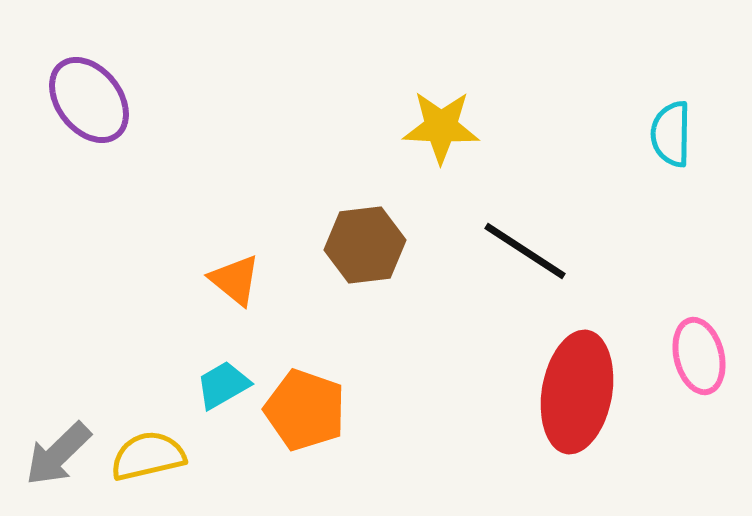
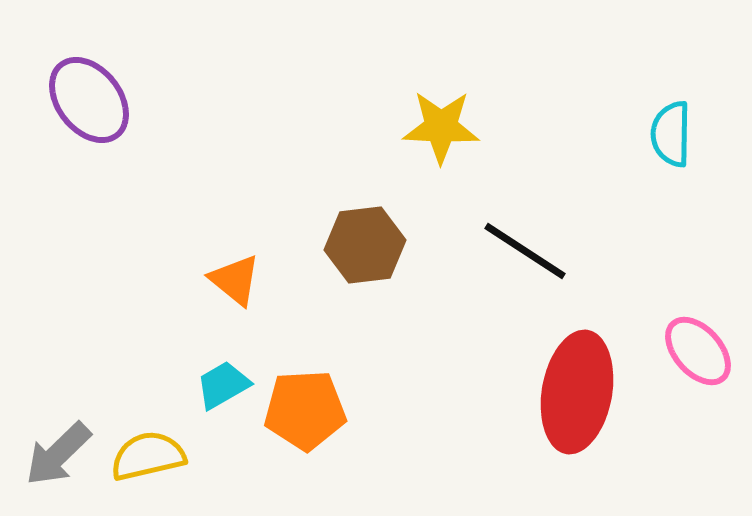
pink ellipse: moved 1 px left, 5 px up; rotated 28 degrees counterclockwise
orange pentagon: rotated 22 degrees counterclockwise
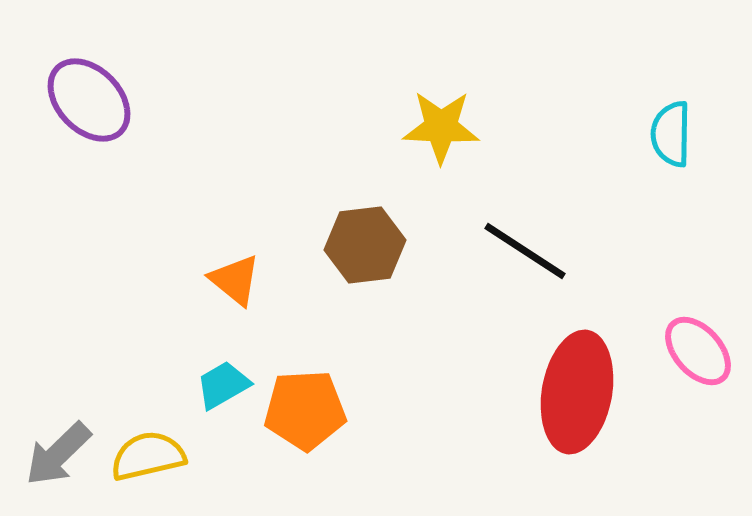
purple ellipse: rotated 6 degrees counterclockwise
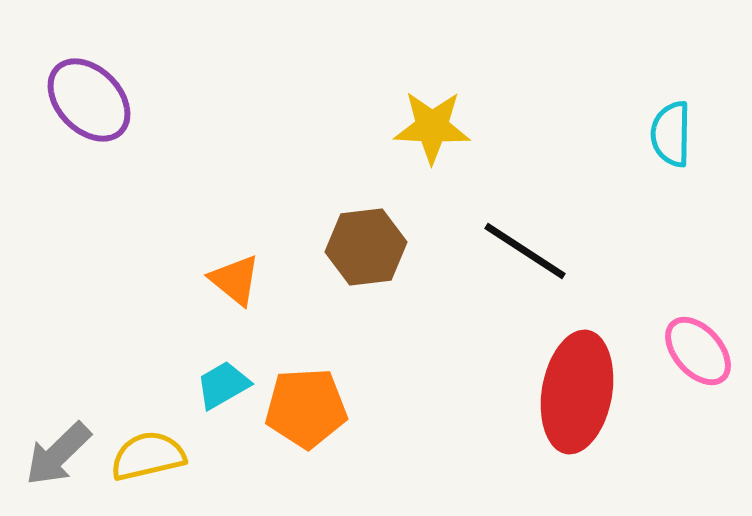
yellow star: moved 9 px left
brown hexagon: moved 1 px right, 2 px down
orange pentagon: moved 1 px right, 2 px up
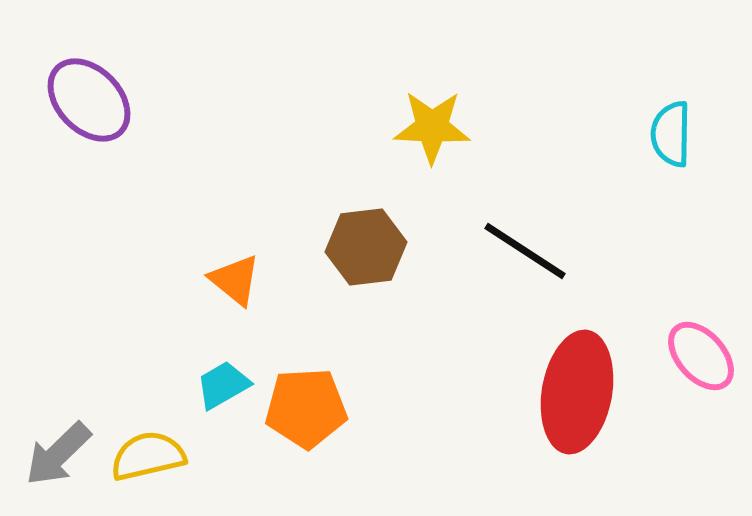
pink ellipse: moved 3 px right, 5 px down
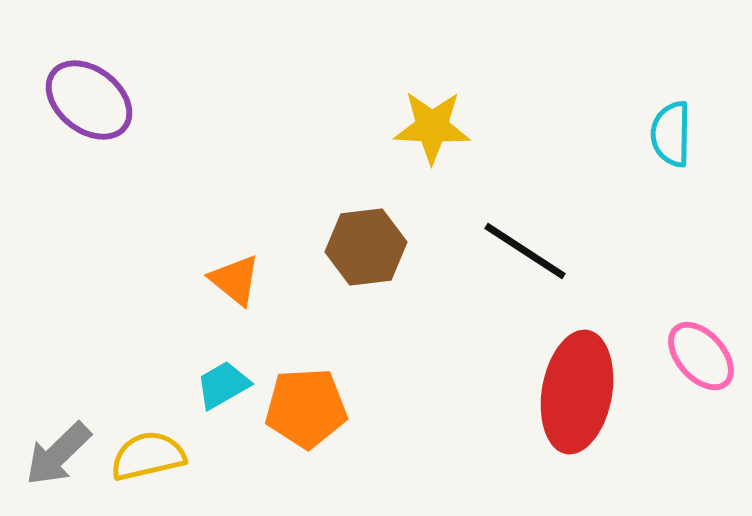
purple ellipse: rotated 8 degrees counterclockwise
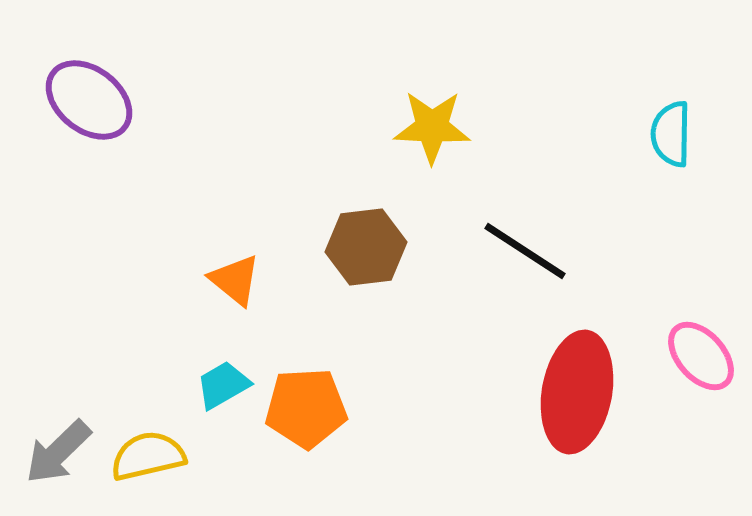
gray arrow: moved 2 px up
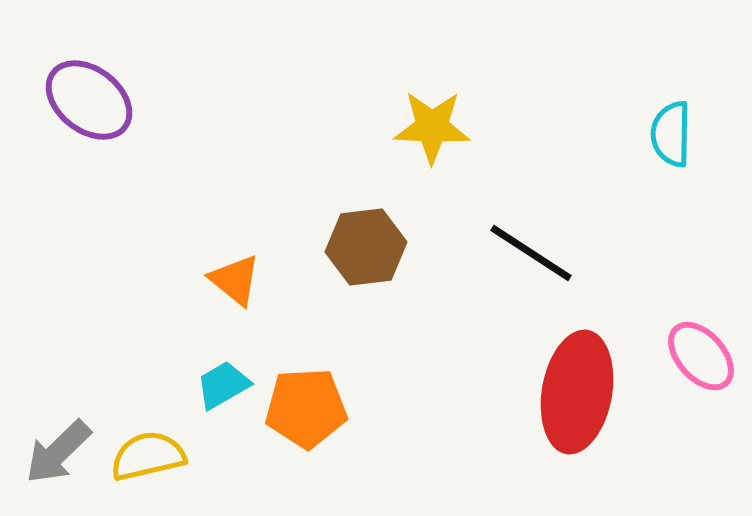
black line: moved 6 px right, 2 px down
